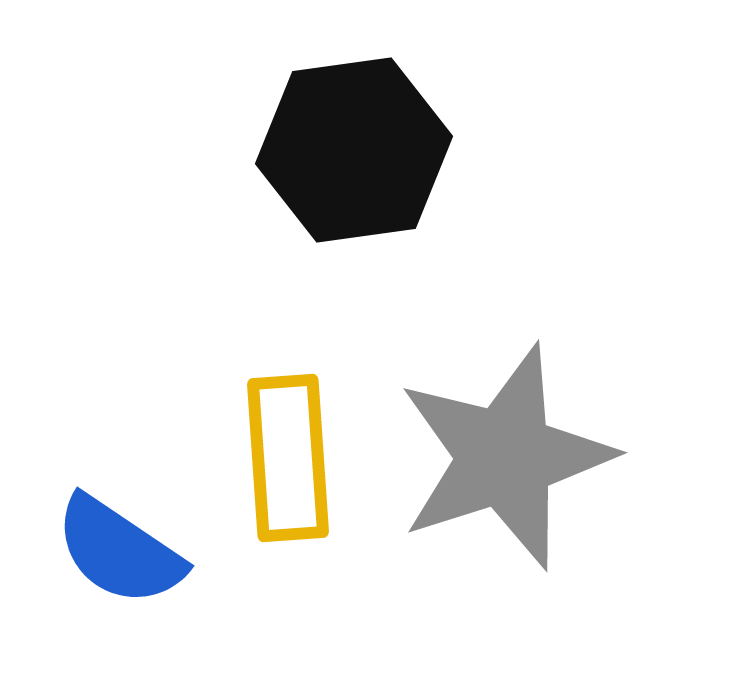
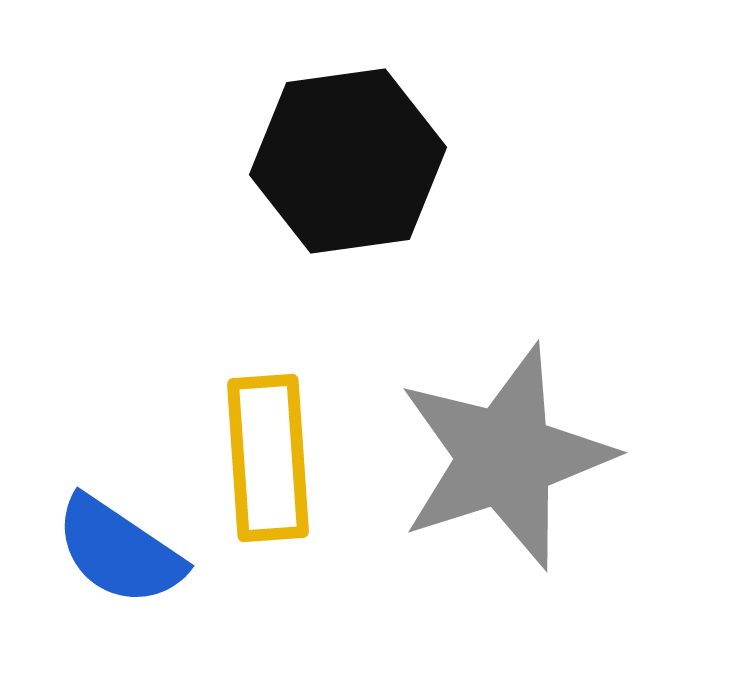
black hexagon: moved 6 px left, 11 px down
yellow rectangle: moved 20 px left
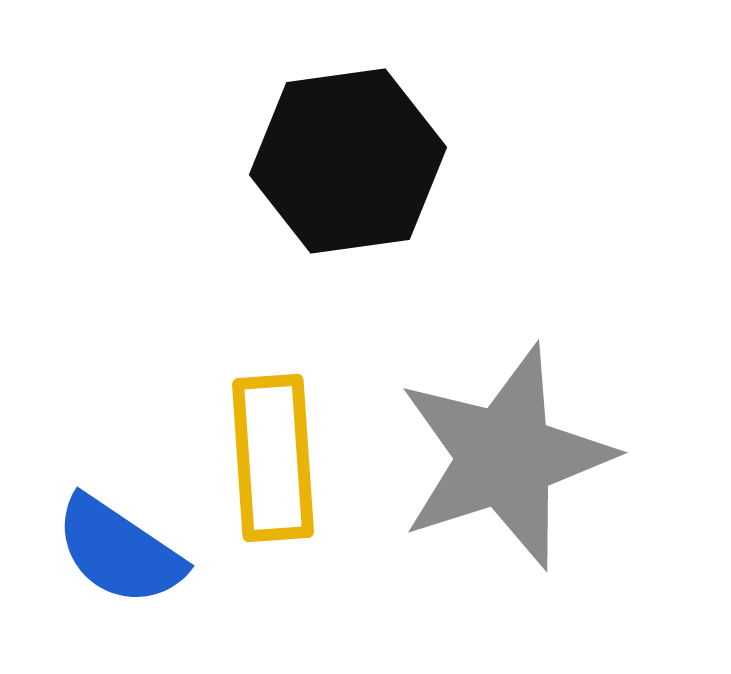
yellow rectangle: moved 5 px right
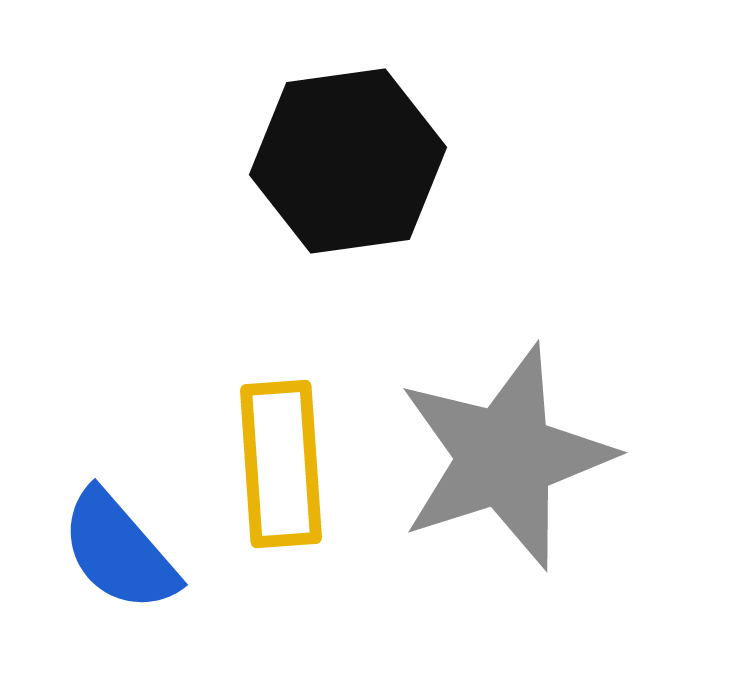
yellow rectangle: moved 8 px right, 6 px down
blue semicircle: rotated 15 degrees clockwise
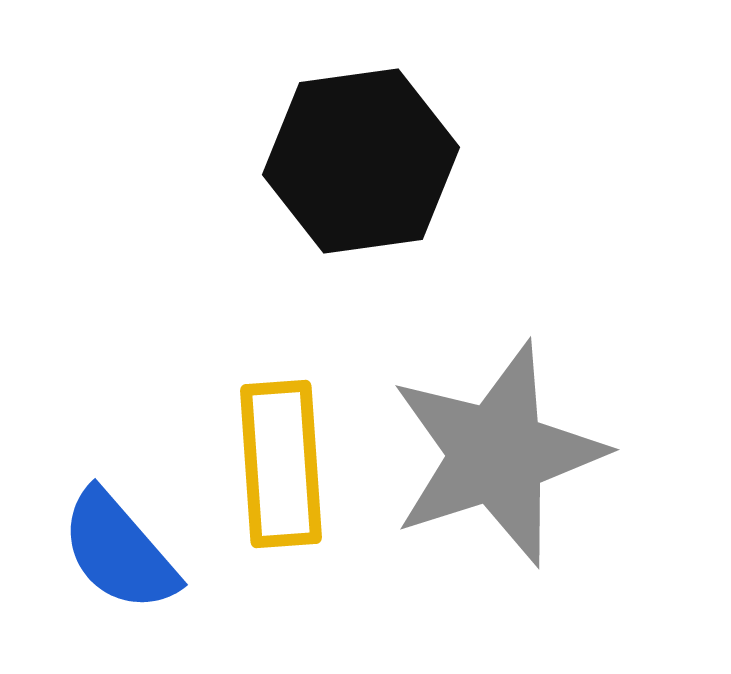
black hexagon: moved 13 px right
gray star: moved 8 px left, 3 px up
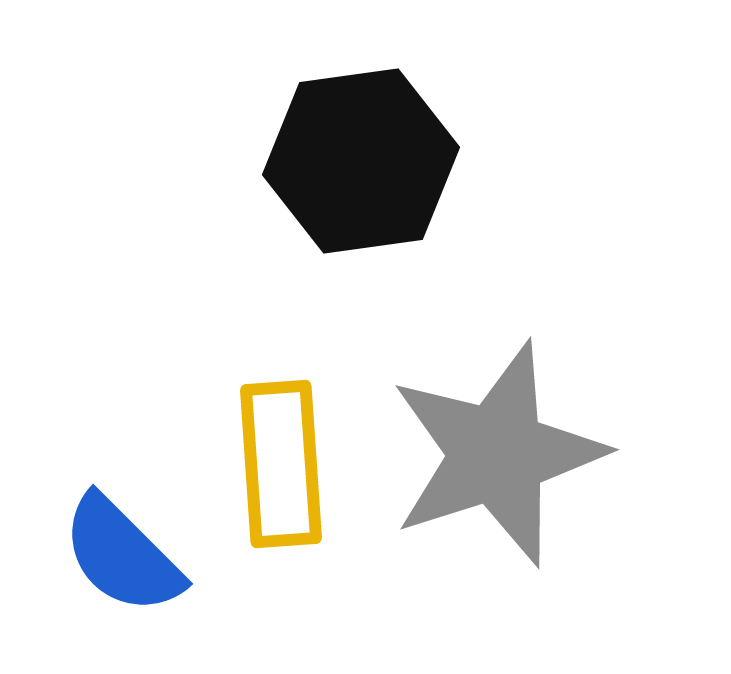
blue semicircle: moved 3 px right, 4 px down; rotated 4 degrees counterclockwise
